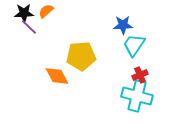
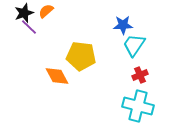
black star: rotated 18 degrees counterclockwise
yellow pentagon: rotated 12 degrees clockwise
cyan cross: moved 1 px right, 10 px down
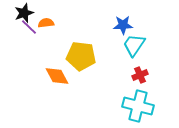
orange semicircle: moved 12 px down; rotated 35 degrees clockwise
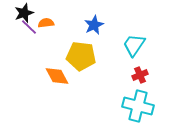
blue star: moved 29 px left; rotated 24 degrees counterclockwise
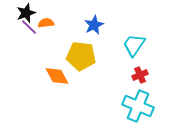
black star: moved 2 px right
cyan cross: rotated 8 degrees clockwise
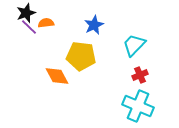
cyan trapezoid: rotated 10 degrees clockwise
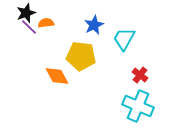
cyan trapezoid: moved 10 px left, 6 px up; rotated 15 degrees counterclockwise
red cross: rotated 28 degrees counterclockwise
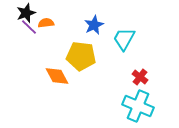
red cross: moved 2 px down
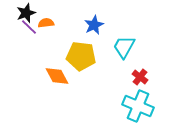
cyan trapezoid: moved 8 px down
